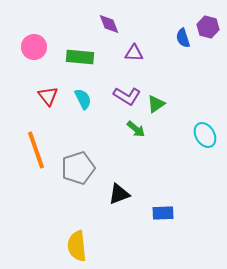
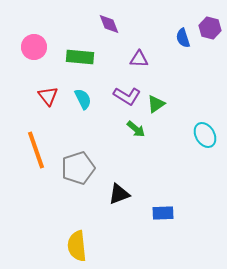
purple hexagon: moved 2 px right, 1 px down
purple triangle: moved 5 px right, 6 px down
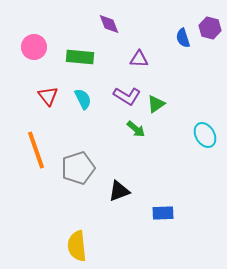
black triangle: moved 3 px up
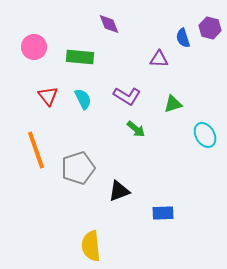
purple triangle: moved 20 px right
green triangle: moved 17 px right; rotated 18 degrees clockwise
yellow semicircle: moved 14 px right
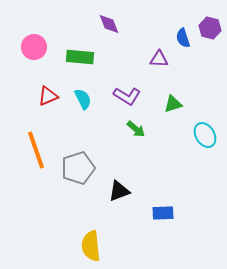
red triangle: rotated 45 degrees clockwise
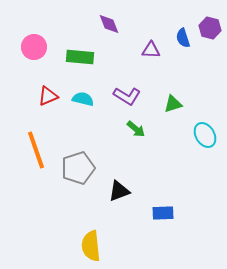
purple triangle: moved 8 px left, 9 px up
cyan semicircle: rotated 50 degrees counterclockwise
